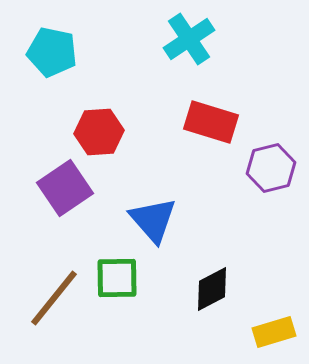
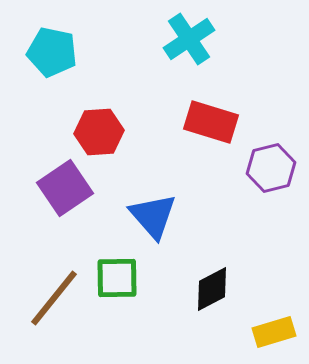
blue triangle: moved 4 px up
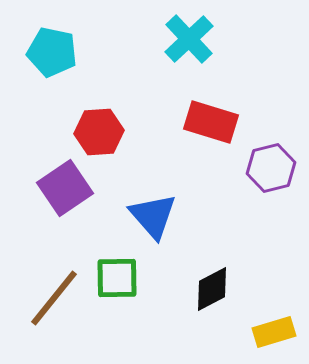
cyan cross: rotated 9 degrees counterclockwise
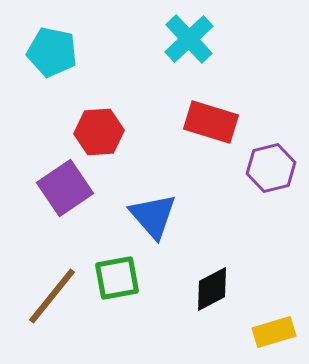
green square: rotated 9 degrees counterclockwise
brown line: moved 2 px left, 2 px up
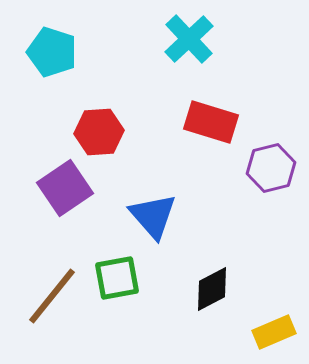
cyan pentagon: rotated 6 degrees clockwise
yellow rectangle: rotated 6 degrees counterclockwise
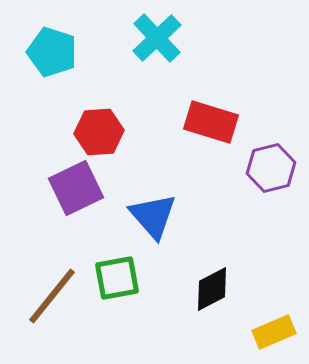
cyan cross: moved 32 px left, 1 px up
purple square: moved 11 px right; rotated 8 degrees clockwise
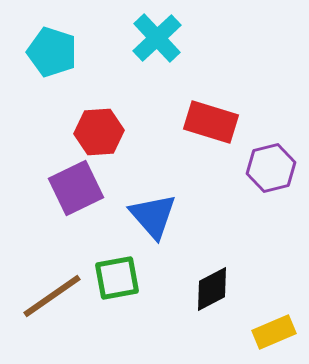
brown line: rotated 16 degrees clockwise
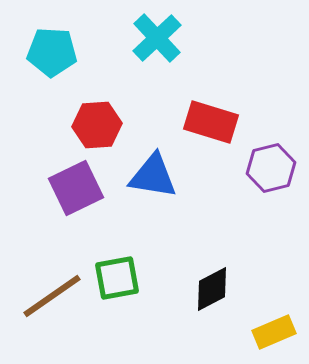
cyan pentagon: rotated 15 degrees counterclockwise
red hexagon: moved 2 px left, 7 px up
blue triangle: moved 40 px up; rotated 40 degrees counterclockwise
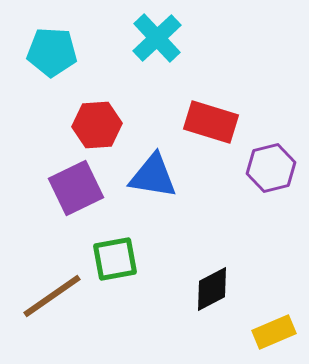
green square: moved 2 px left, 19 px up
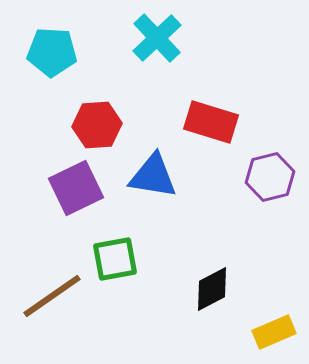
purple hexagon: moved 1 px left, 9 px down
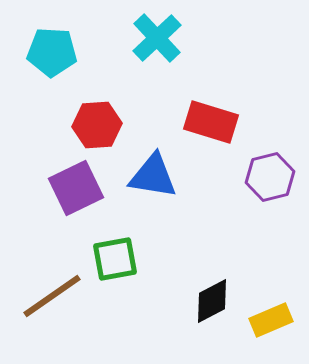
black diamond: moved 12 px down
yellow rectangle: moved 3 px left, 12 px up
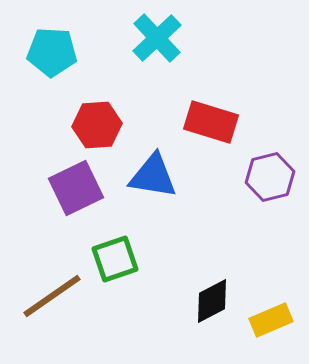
green square: rotated 9 degrees counterclockwise
